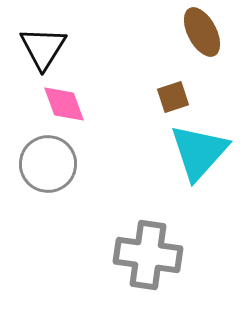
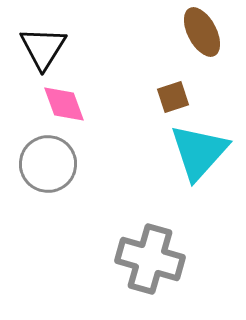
gray cross: moved 2 px right, 4 px down; rotated 8 degrees clockwise
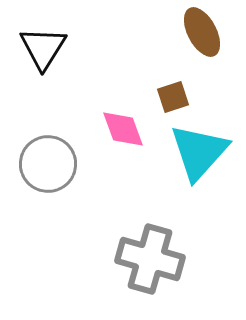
pink diamond: moved 59 px right, 25 px down
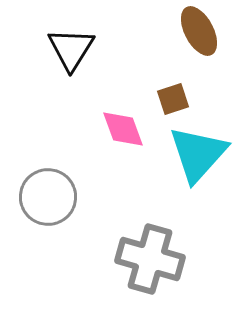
brown ellipse: moved 3 px left, 1 px up
black triangle: moved 28 px right, 1 px down
brown square: moved 2 px down
cyan triangle: moved 1 px left, 2 px down
gray circle: moved 33 px down
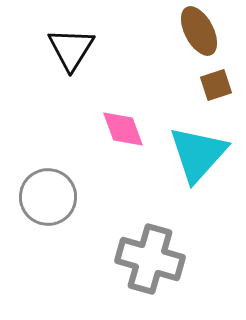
brown square: moved 43 px right, 14 px up
